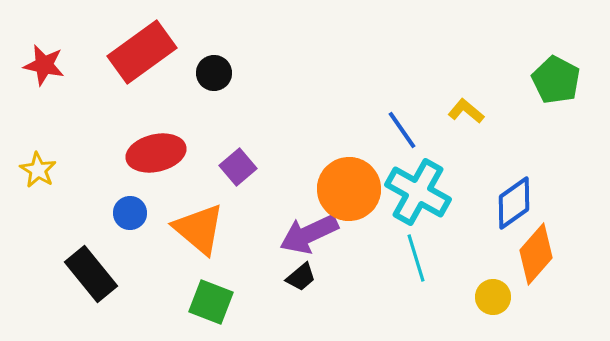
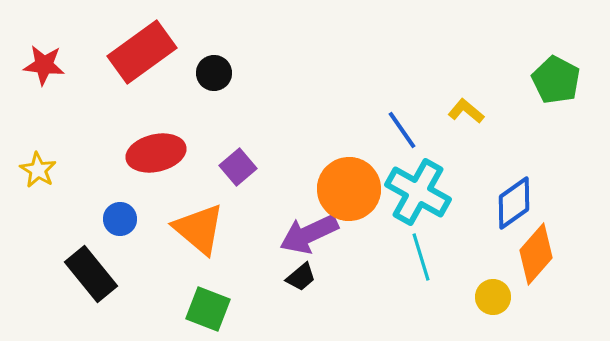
red star: rotated 6 degrees counterclockwise
blue circle: moved 10 px left, 6 px down
cyan line: moved 5 px right, 1 px up
green square: moved 3 px left, 7 px down
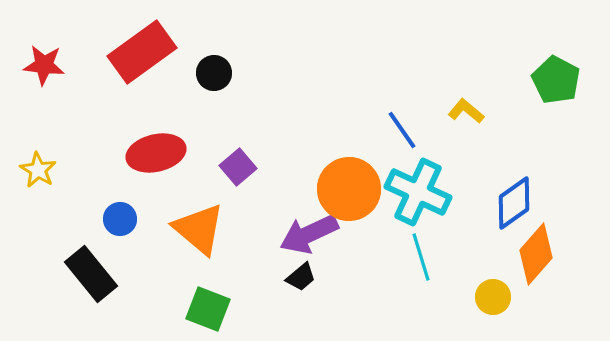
cyan cross: rotated 4 degrees counterclockwise
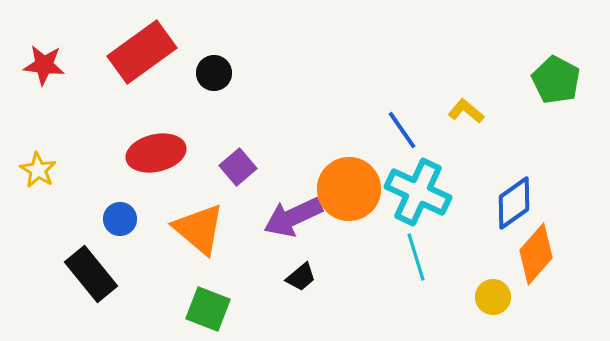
purple arrow: moved 16 px left, 17 px up
cyan line: moved 5 px left
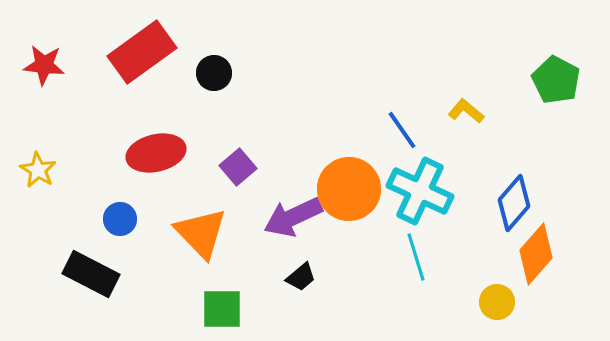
cyan cross: moved 2 px right, 1 px up
blue diamond: rotated 14 degrees counterclockwise
orange triangle: moved 2 px right, 4 px down; rotated 6 degrees clockwise
black rectangle: rotated 24 degrees counterclockwise
yellow circle: moved 4 px right, 5 px down
green square: moved 14 px right; rotated 21 degrees counterclockwise
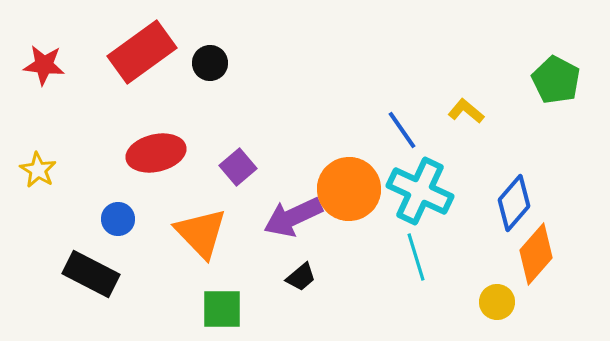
black circle: moved 4 px left, 10 px up
blue circle: moved 2 px left
